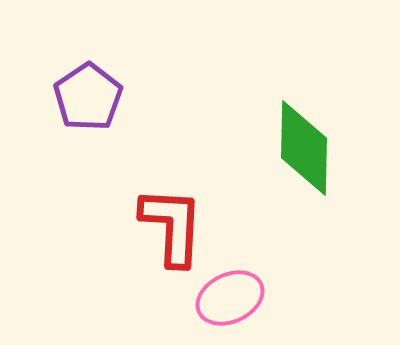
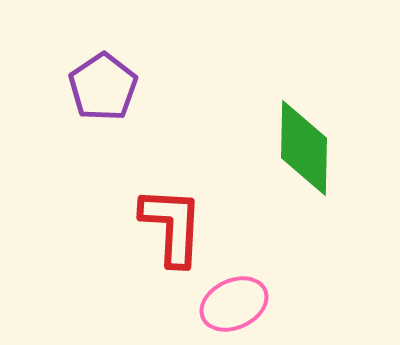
purple pentagon: moved 15 px right, 10 px up
pink ellipse: moved 4 px right, 6 px down
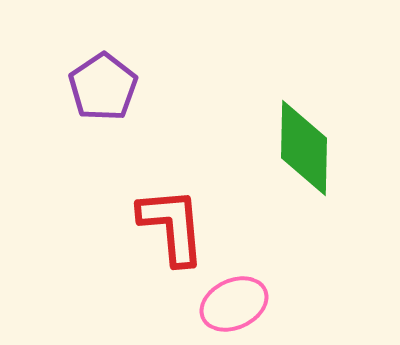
red L-shape: rotated 8 degrees counterclockwise
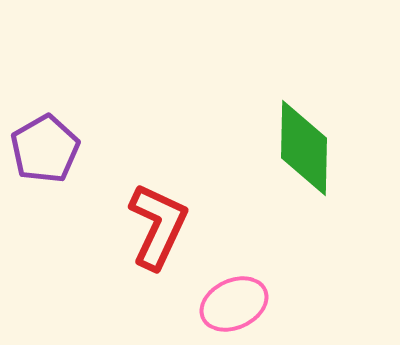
purple pentagon: moved 58 px left, 62 px down; rotated 4 degrees clockwise
red L-shape: moved 14 px left; rotated 30 degrees clockwise
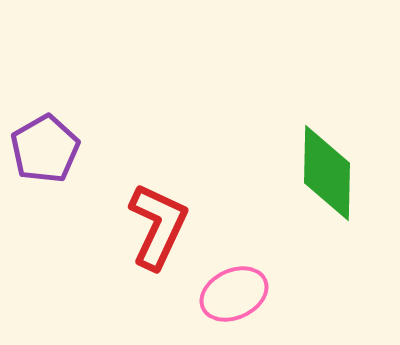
green diamond: moved 23 px right, 25 px down
pink ellipse: moved 10 px up
